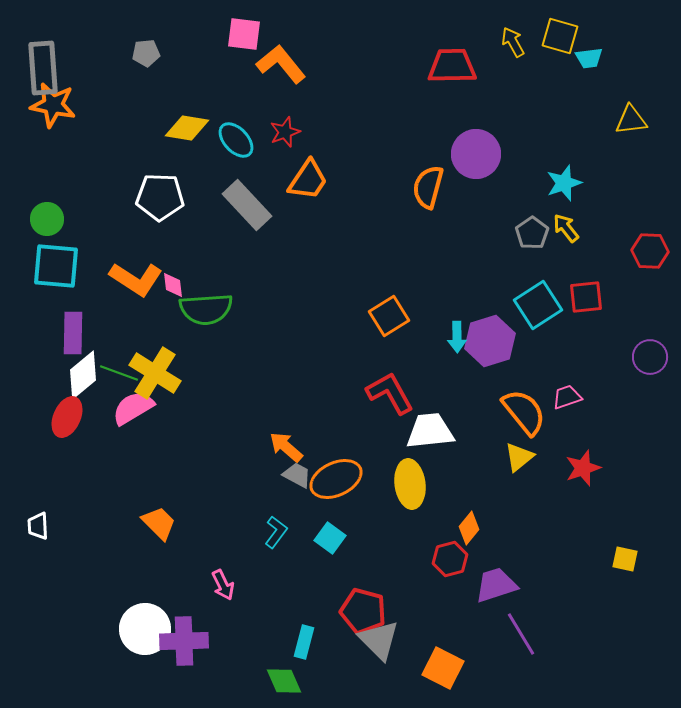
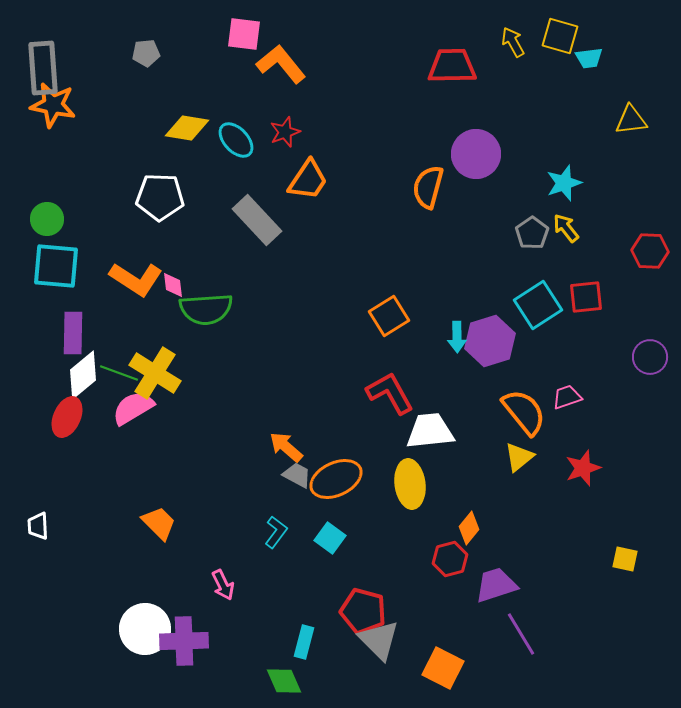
gray rectangle at (247, 205): moved 10 px right, 15 px down
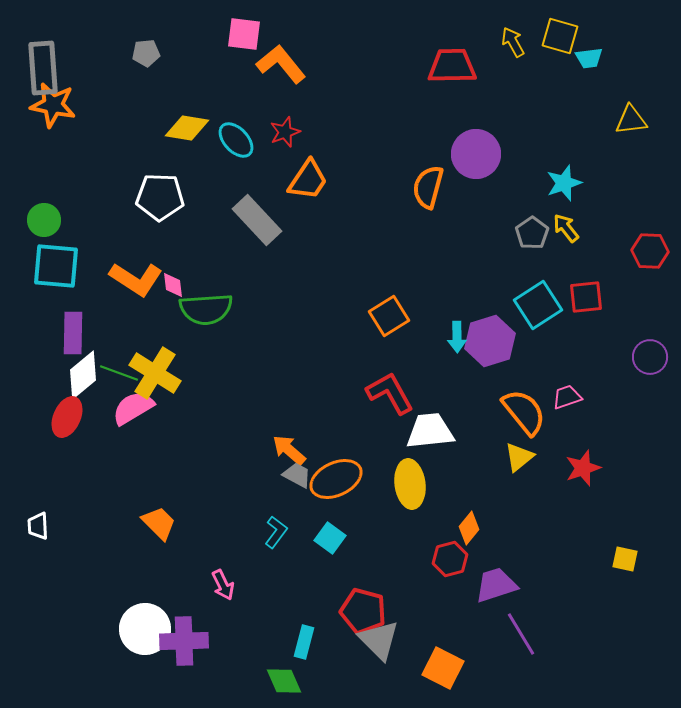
green circle at (47, 219): moved 3 px left, 1 px down
orange arrow at (286, 447): moved 3 px right, 3 px down
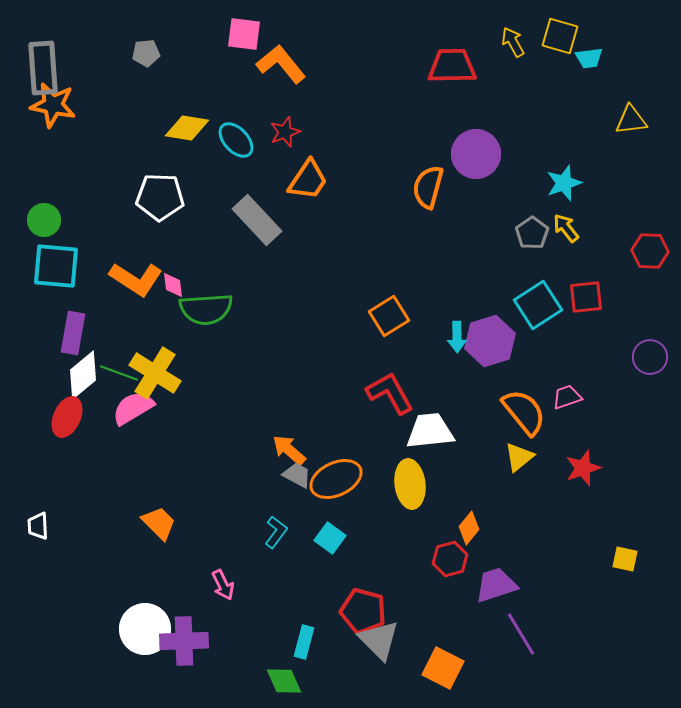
purple rectangle at (73, 333): rotated 9 degrees clockwise
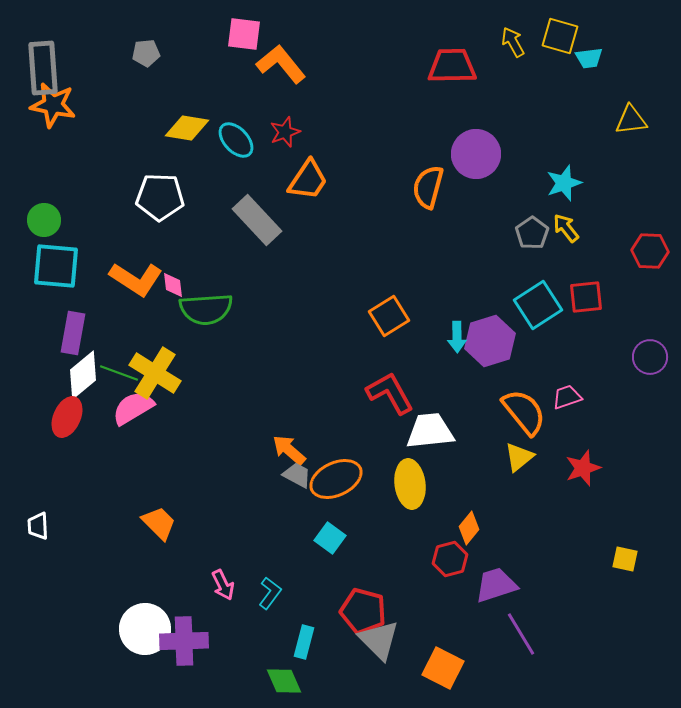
cyan L-shape at (276, 532): moved 6 px left, 61 px down
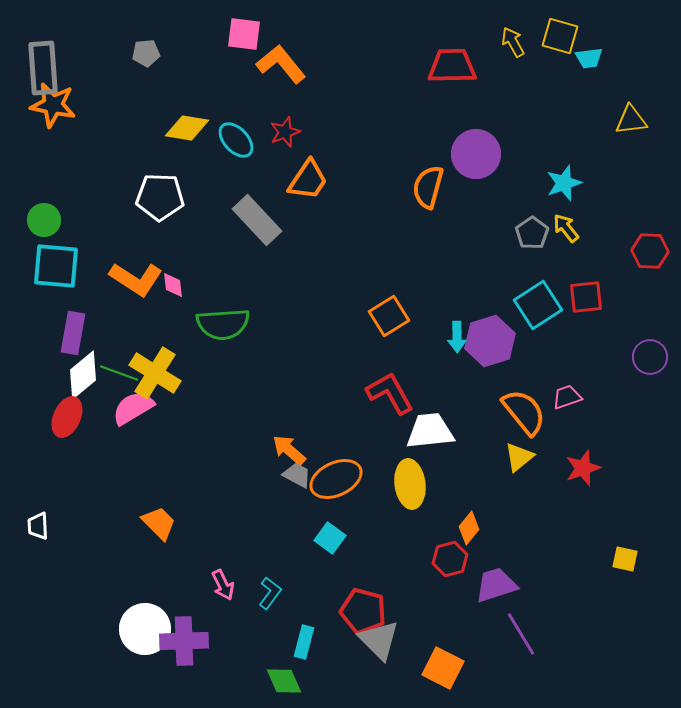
green semicircle at (206, 309): moved 17 px right, 15 px down
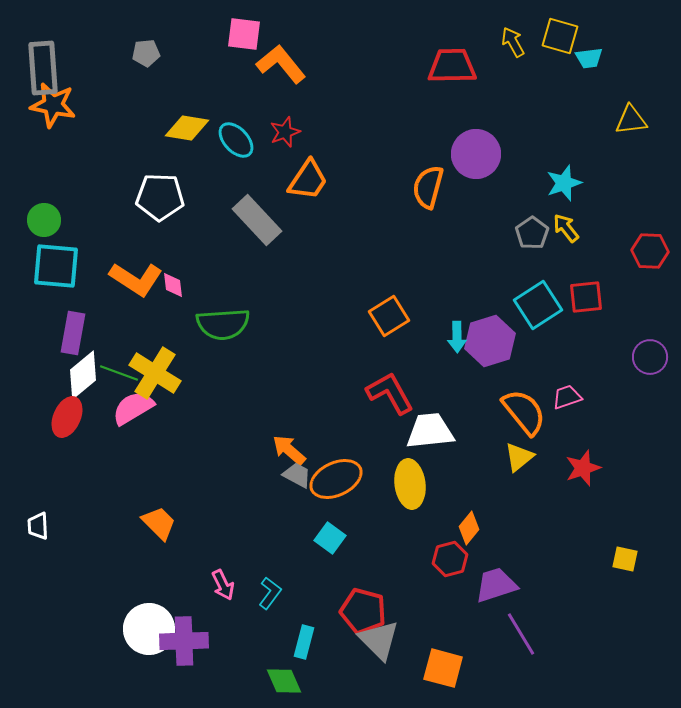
white circle at (145, 629): moved 4 px right
orange square at (443, 668): rotated 12 degrees counterclockwise
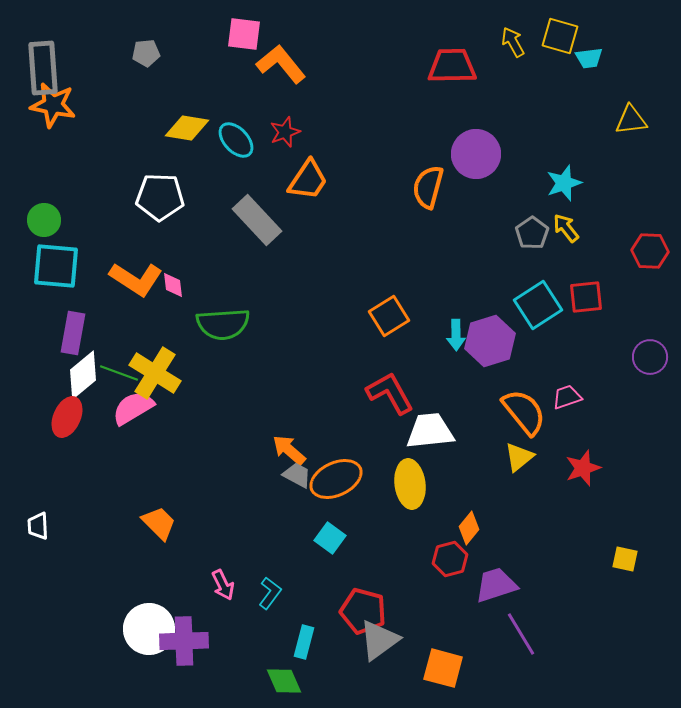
cyan arrow at (457, 337): moved 1 px left, 2 px up
gray triangle at (379, 640): rotated 39 degrees clockwise
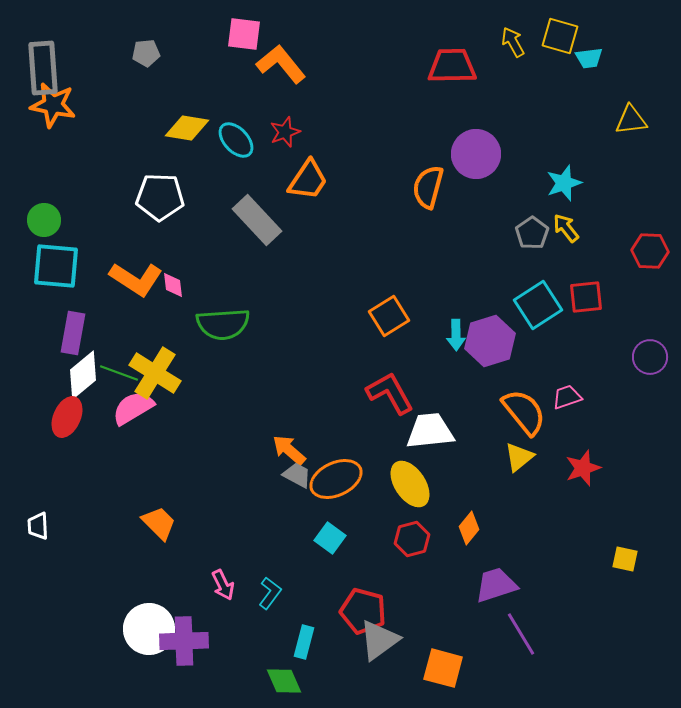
yellow ellipse at (410, 484): rotated 27 degrees counterclockwise
red hexagon at (450, 559): moved 38 px left, 20 px up
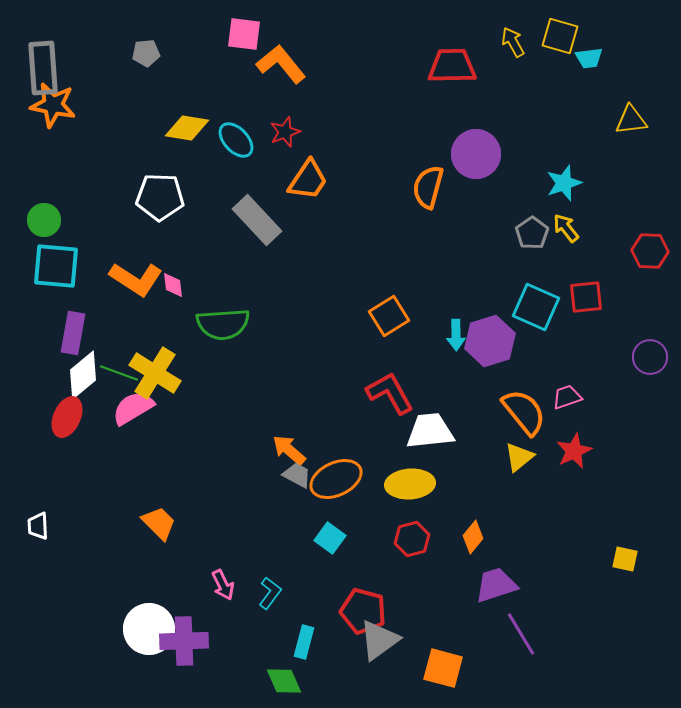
cyan square at (538, 305): moved 2 px left, 2 px down; rotated 33 degrees counterclockwise
red star at (583, 468): moved 9 px left, 17 px up; rotated 6 degrees counterclockwise
yellow ellipse at (410, 484): rotated 60 degrees counterclockwise
orange diamond at (469, 528): moved 4 px right, 9 px down
